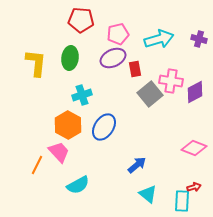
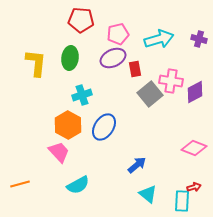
orange line: moved 17 px left, 19 px down; rotated 48 degrees clockwise
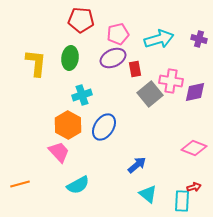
purple diamond: rotated 15 degrees clockwise
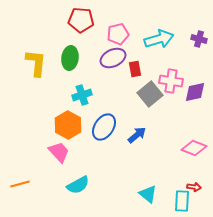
blue arrow: moved 30 px up
red arrow: rotated 24 degrees clockwise
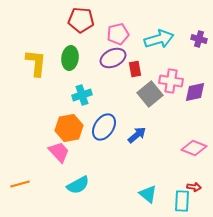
orange hexagon: moved 1 px right, 3 px down; rotated 20 degrees clockwise
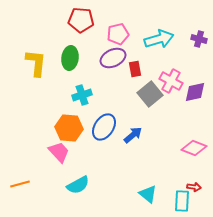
pink cross: rotated 20 degrees clockwise
orange hexagon: rotated 16 degrees clockwise
blue arrow: moved 4 px left
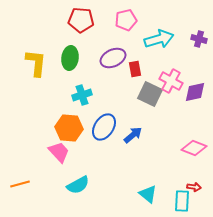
pink pentagon: moved 8 px right, 14 px up
gray square: rotated 25 degrees counterclockwise
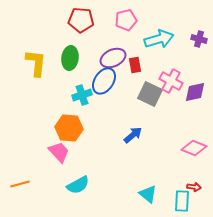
red rectangle: moved 4 px up
blue ellipse: moved 46 px up
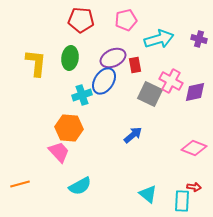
cyan semicircle: moved 2 px right, 1 px down
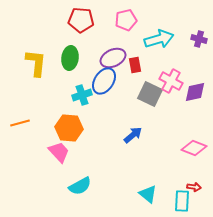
orange line: moved 61 px up
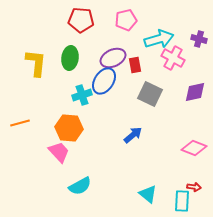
pink cross: moved 2 px right, 23 px up
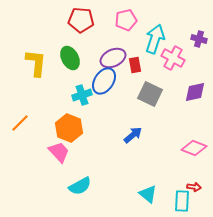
cyan arrow: moved 4 px left; rotated 56 degrees counterclockwise
green ellipse: rotated 35 degrees counterclockwise
orange line: rotated 30 degrees counterclockwise
orange hexagon: rotated 16 degrees clockwise
